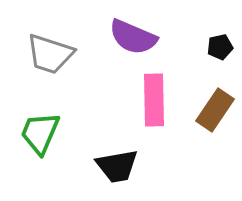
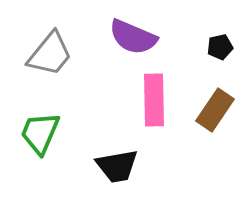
gray trapezoid: rotated 69 degrees counterclockwise
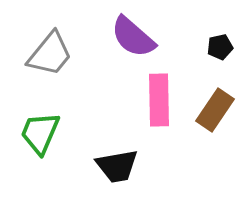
purple semicircle: rotated 18 degrees clockwise
pink rectangle: moved 5 px right
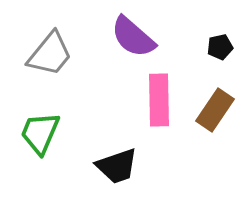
black trapezoid: rotated 9 degrees counterclockwise
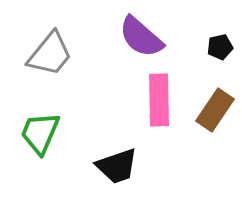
purple semicircle: moved 8 px right
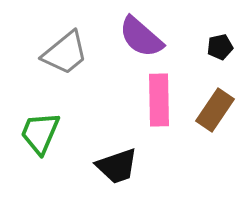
gray trapezoid: moved 15 px right, 1 px up; rotated 12 degrees clockwise
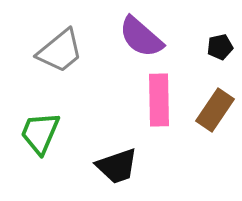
gray trapezoid: moved 5 px left, 2 px up
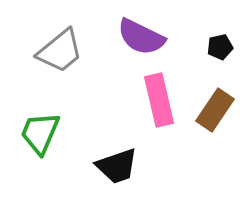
purple semicircle: rotated 15 degrees counterclockwise
pink rectangle: rotated 12 degrees counterclockwise
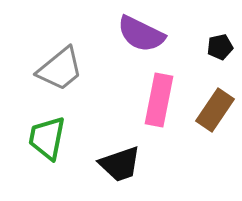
purple semicircle: moved 3 px up
gray trapezoid: moved 18 px down
pink rectangle: rotated 24 degrees clockwise
green trapezoid: moved 7 px right, 5 px down; rotated 12 degrees counterclockwise
black trapezoid: moved 3 px right, 2 px up
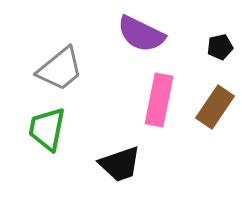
brown rectangle: moved 3 px up
green trapezoid: moved 9 px up
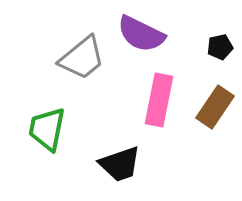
gray trapezoid: moved 22 px right, 11 px up
